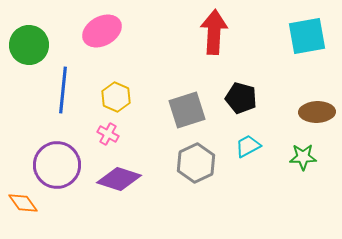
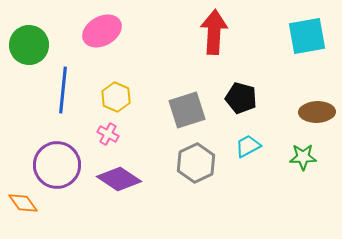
purple diamond: rotated 15 degrees clockwise
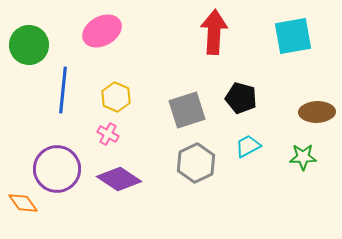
cyan square: moved 14 px left
purple circle: moved 4 px down
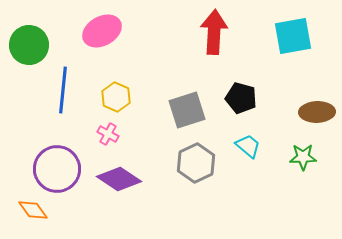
cyan trapezoid: rotated 68 degrees clockwise
orange diamond: moved 10 px right, 7 px down
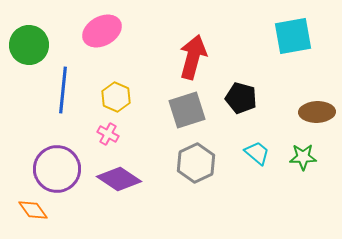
red arrow: moved 21 px left, 25 px down; rotated 12 degrees clockwise
cyan trapezoid: moved 9 px right, 7 px down
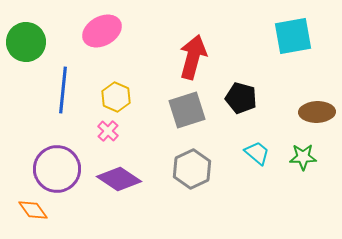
green circle: moved 3 px left, 3 px up
pink cross: moved 3 px up; rotated 15 degrees clockwise
gray hexagon: moved 4 px left, 6 px down
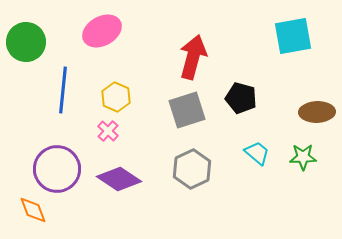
orange diamond: rotated 16 degrees clockwise
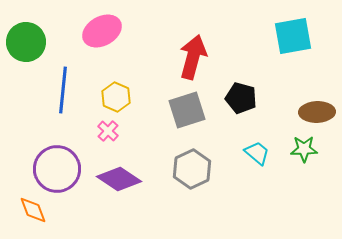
green star: moved 1 px right, 8 px up
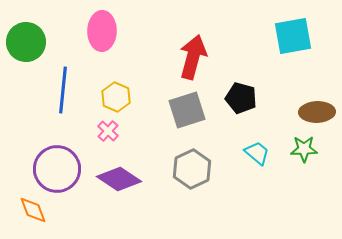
pink ellipse: rotated 60 degrees counterclockwise
